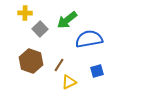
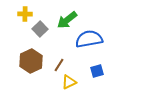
yellow cross: moved 1 px down
brown hexagon: rotated 15 degrees clockwise
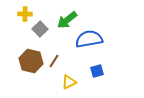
brown hexagon: rotated 20 degrees counterclockwise
brown line: moved 5 px left, 4 px up
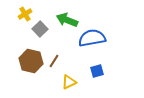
yellow cross: rotated 32 degrees counterclockwise
green arrow: rotated 60 degrees clockwise
blue semicircle: moved 3 px right, 1 px up
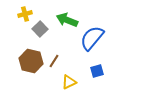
yellow cross: rotated 16 degrees clockwise
blue semicircle: rotated 40 degrees counterclockwise
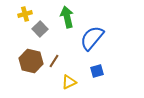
green arrow: moved 3 px up; rotated 55 degrees clockwise
